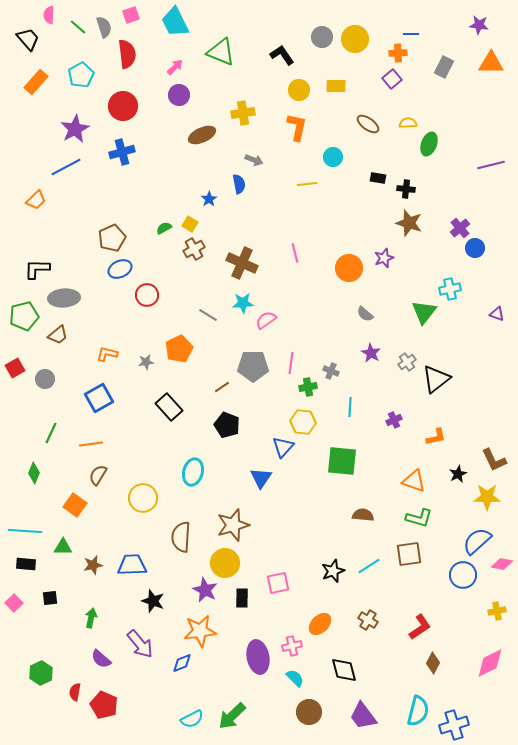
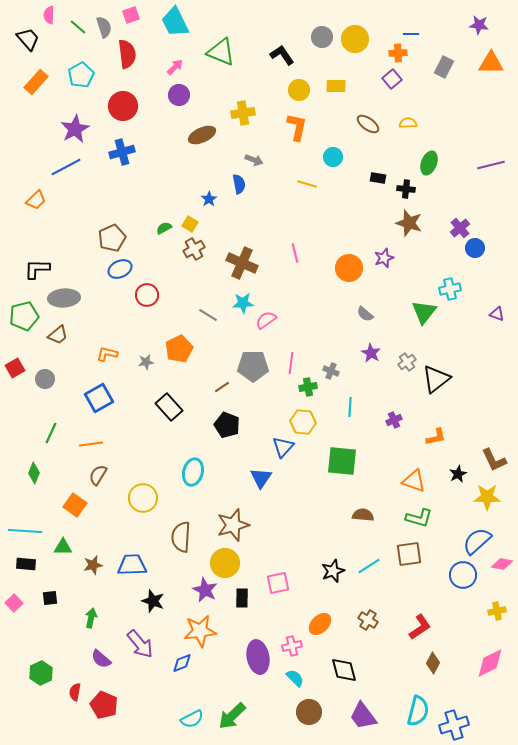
green ellipse at (429, 144): moved 19 px down
yellow line at (307, 184): rotated 24 degrees clockwise
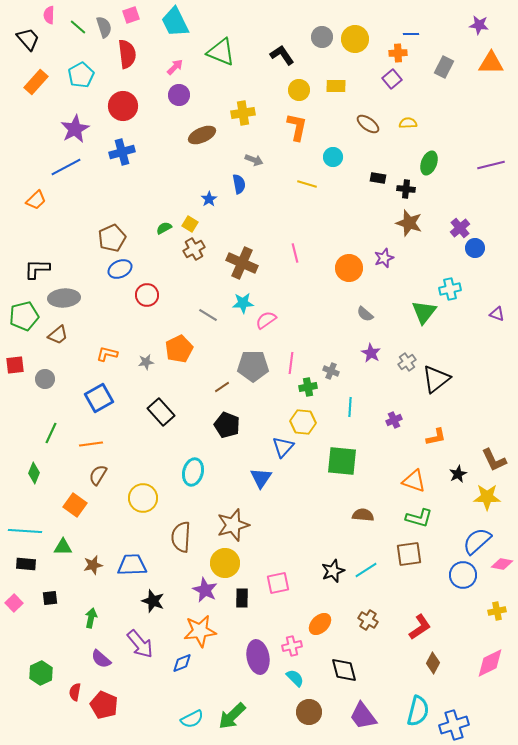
red square at (15, 368): moved 3 px up; rotated 24 degrees clockwise
black rectangle at (169, 407): moved 8 px left, 5 px down
cyan line at (369, 566): moved 3 px left, 4 px down
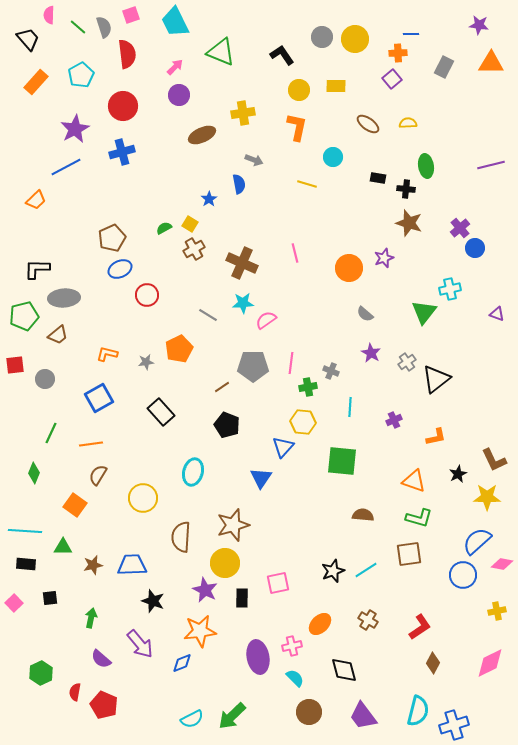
green ellipse at (429, 163): moved 3 px left, 3 px down; rotated 30 degrees counterclockwise
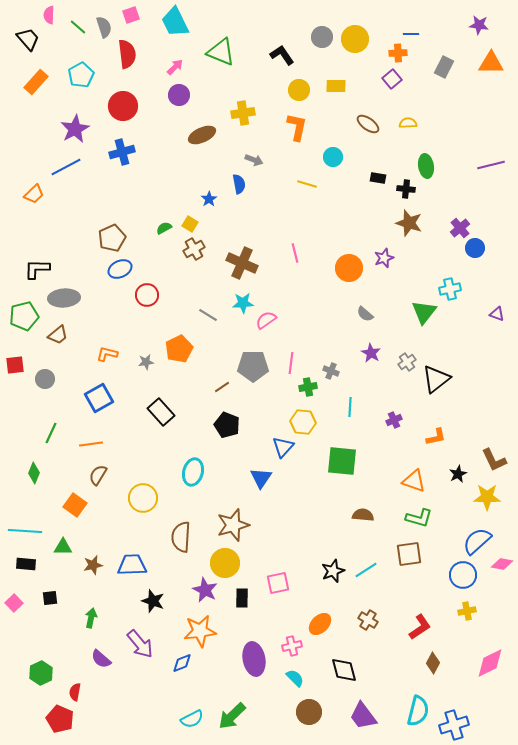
orange trapezoid at (36, 200): moved 2 px left, 6 px up
yellow cross at (497, 611): moved 30 px left
purple ellipse at (258, 657): moved 4 px left, 2 px down
red pentagon at (104, 705): moved 44 px left, 14 px down
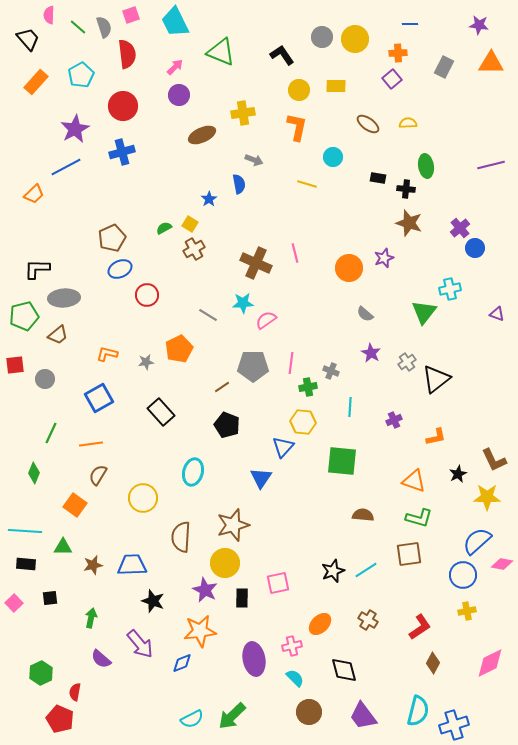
blue line at (411, 34): moved 1 px left, 10 px up
brown cross at (242, 263): moved 14 px right
